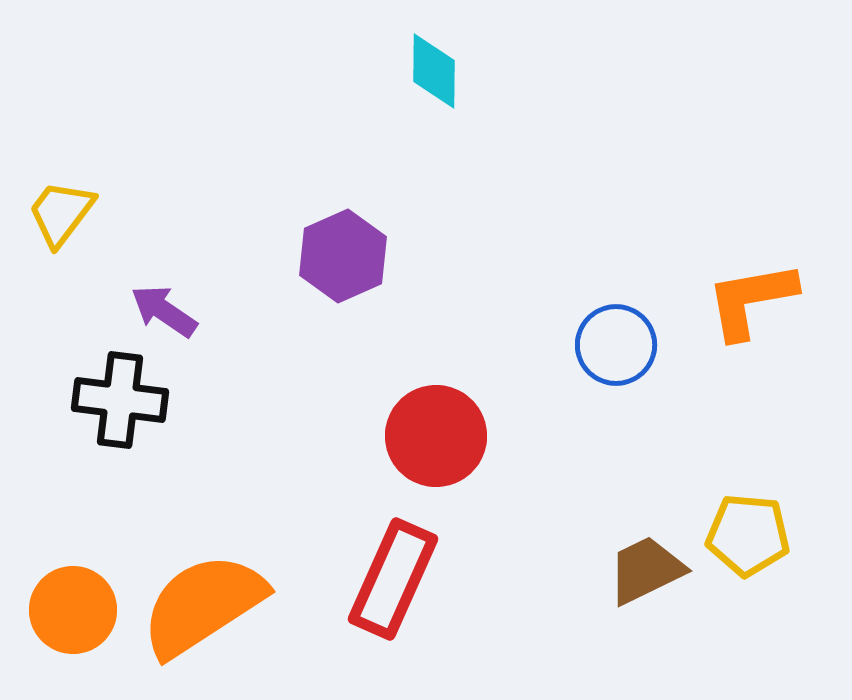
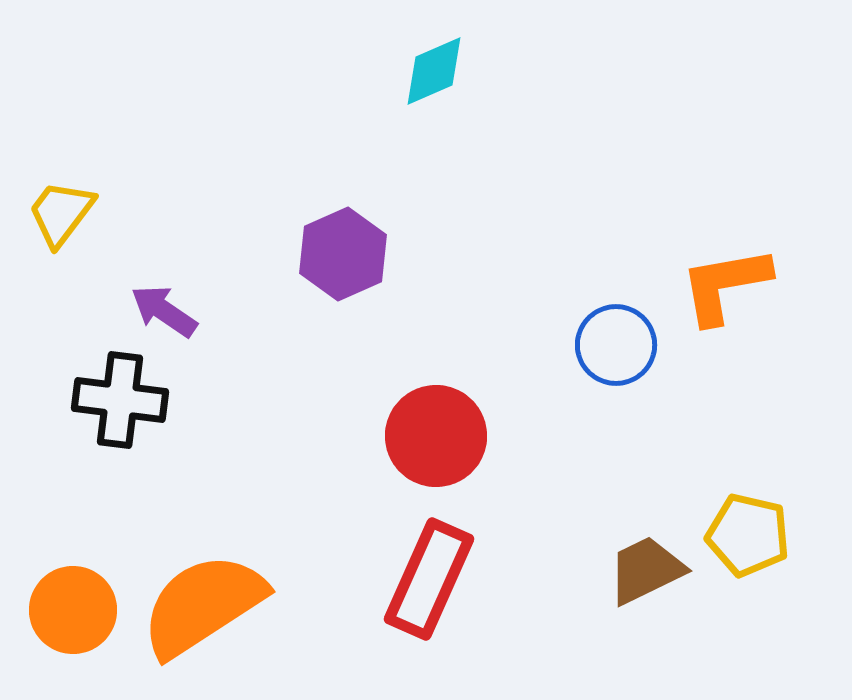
cyan diamond: rotated 66 degrees clockwise
purple hexagon: moved 2 px up
orange L-shape: moved 26 px left, 15 px up
yellow pentagon: rotated 8 degrees clockwise
red rectangle: moved 36 px right
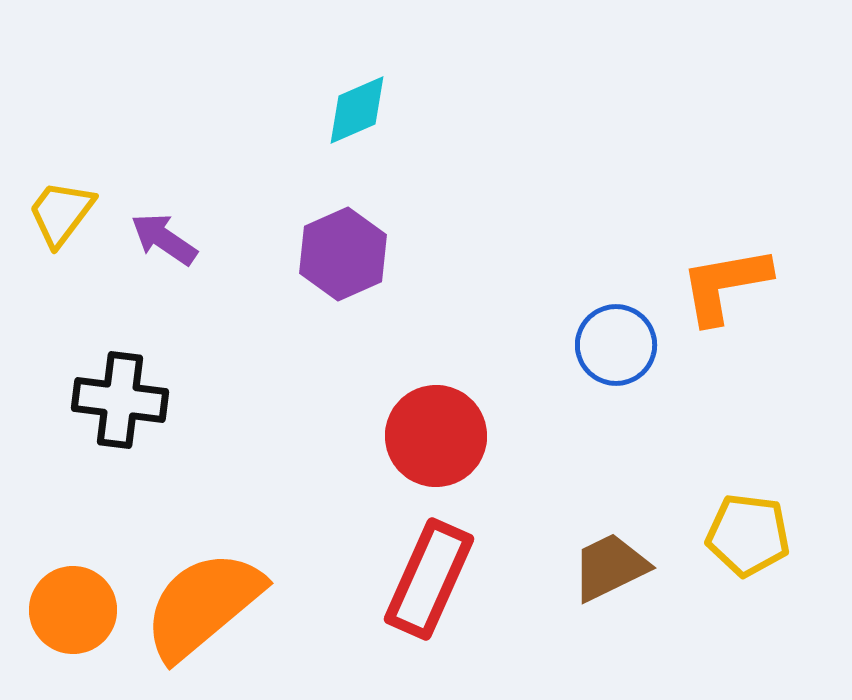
cyan diamond: moved 77 px left, 39 px down
purple arrow: moved 72 px up
yellow pentagon: rotated 6 degrees counterclockwise
brown trapezoid: moved 36 px left, 3 px up
orange semicircle: rotated 7 degrees counterclockwise
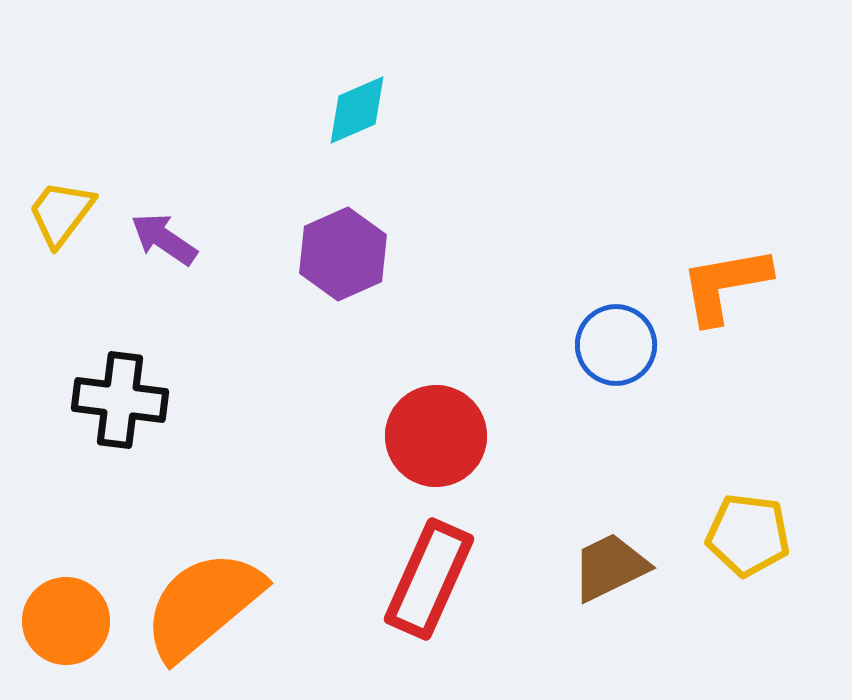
orange circle: moved 7 px left, 11 px down
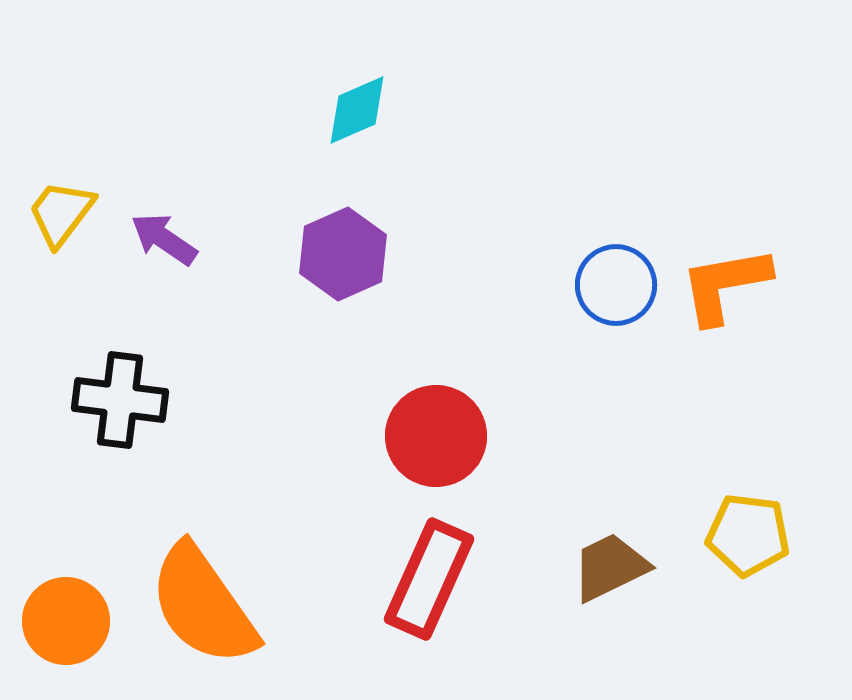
blue circle: moved 60 px up
orange semicircle: rotated 85 degrees counterclockwise
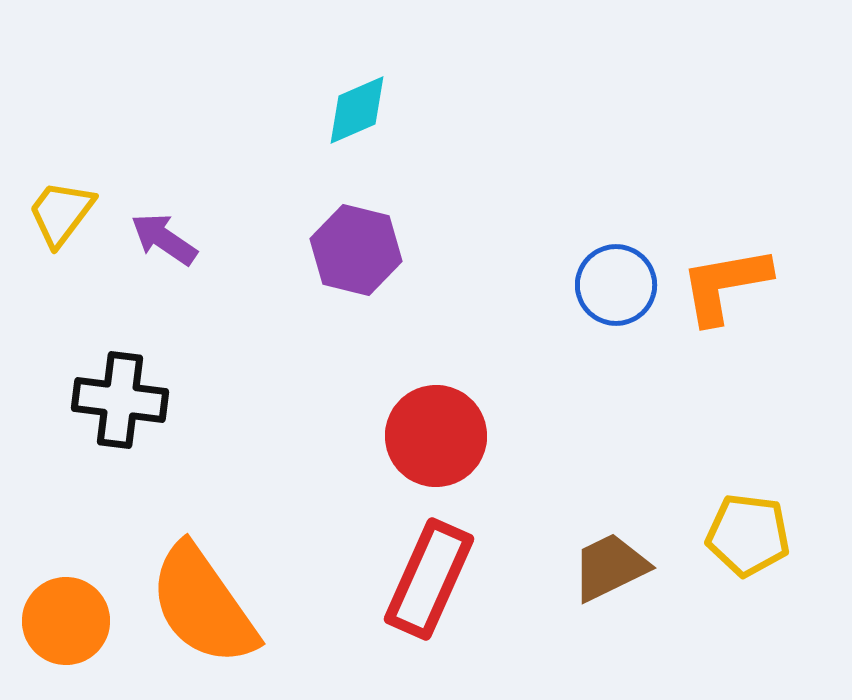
purple hexagon: moved 13 px right, 4 px up; rotated 22 degrees counterclockwise
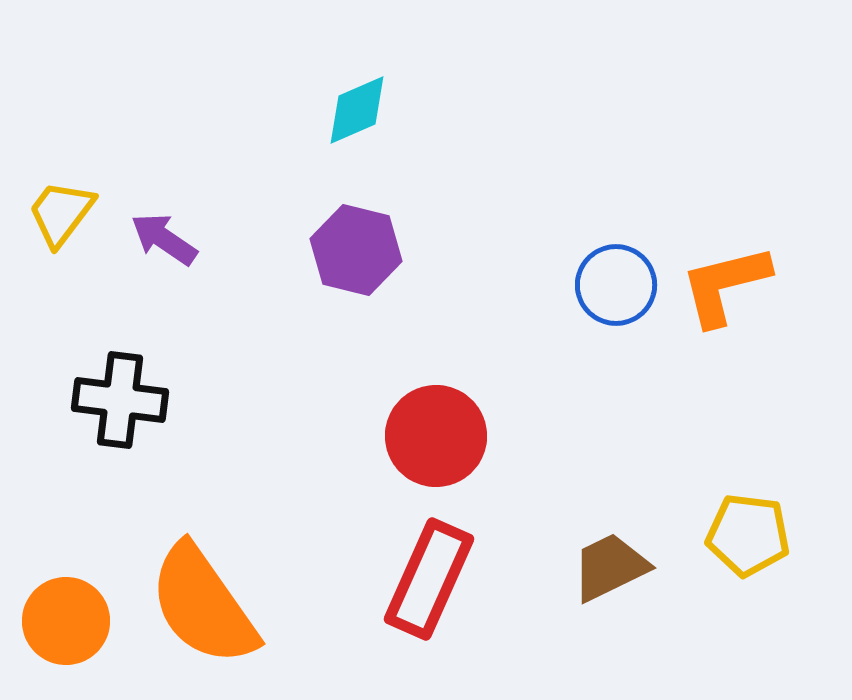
orange L-shape: rotated 4 degrees counterclockwise
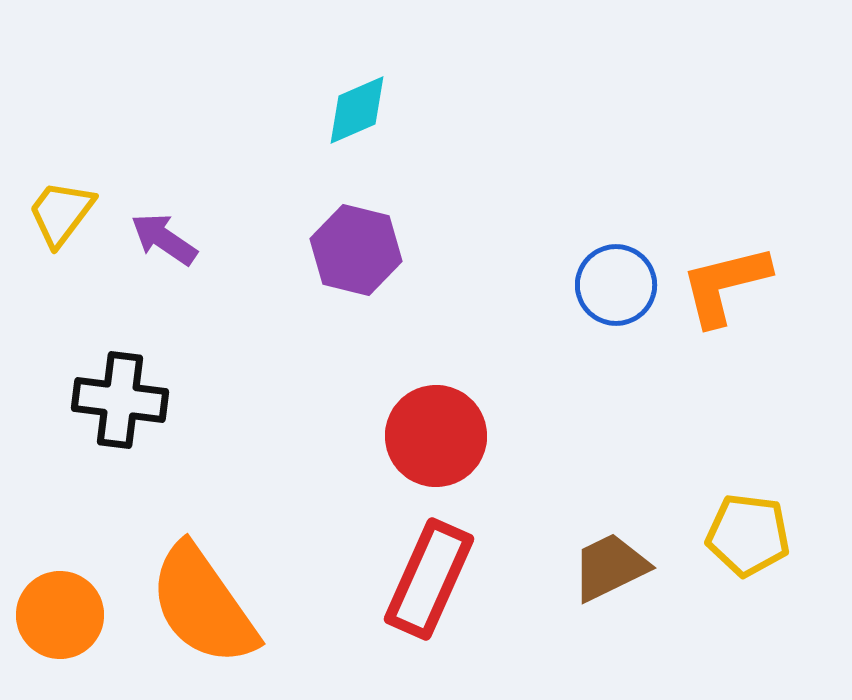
orange circle: moved 6 px left, 6 px up
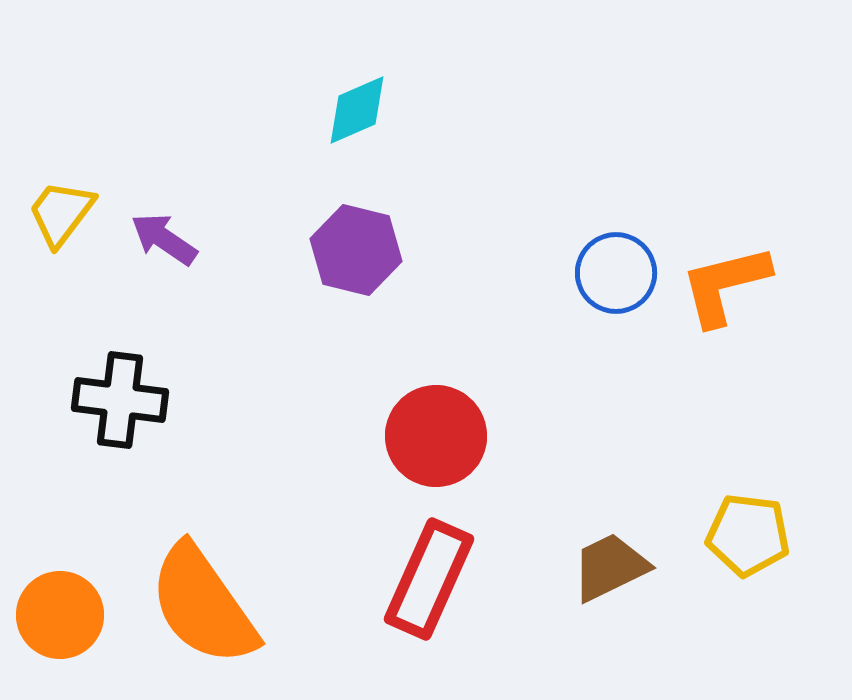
blue circle: moved 12 px up
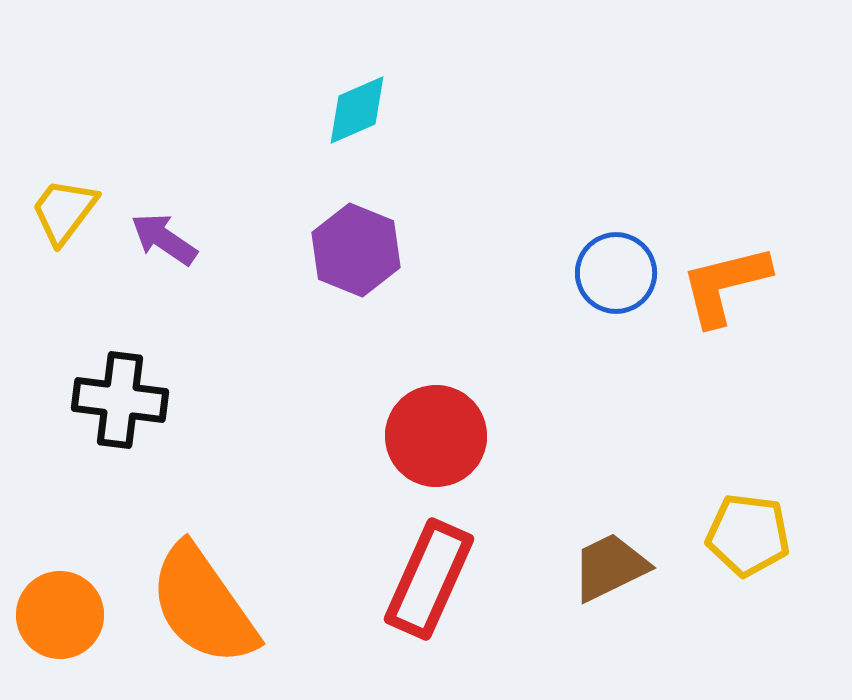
yellow trapezoid: moved 3 px right, 2 px up
purple hexagon: rotated 8 degrees clockwise
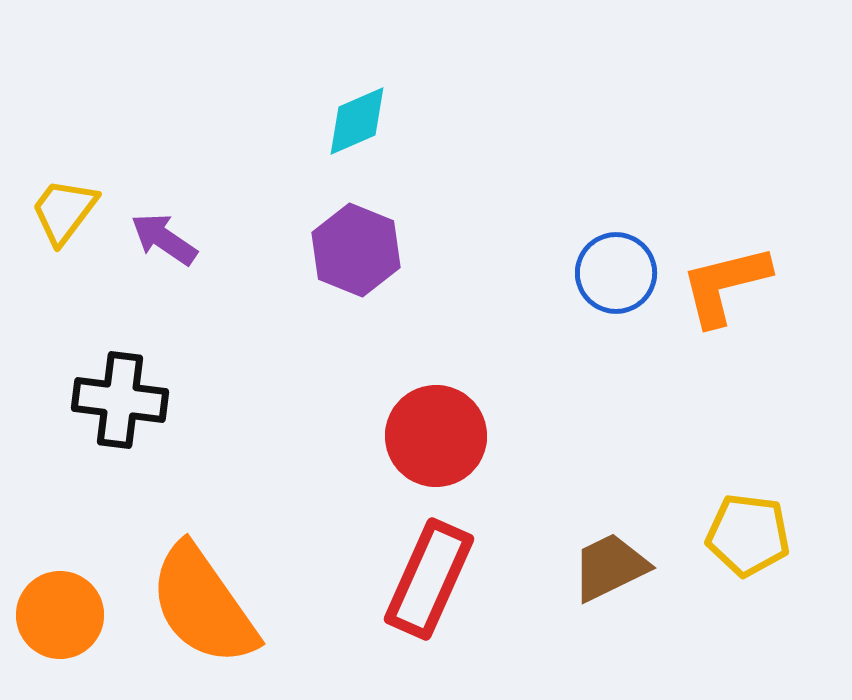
cyan diamond: moved 11 px down
